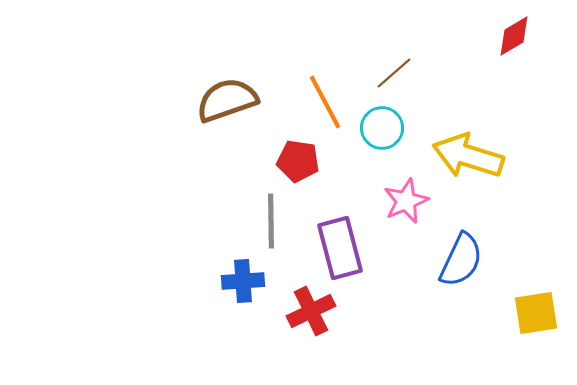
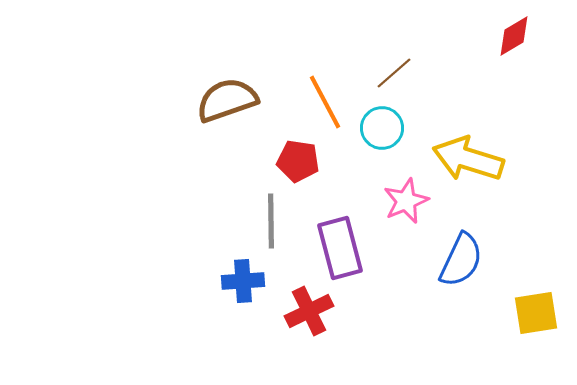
yellow arrow: moved 3 px down
red cross: moved 2 px left
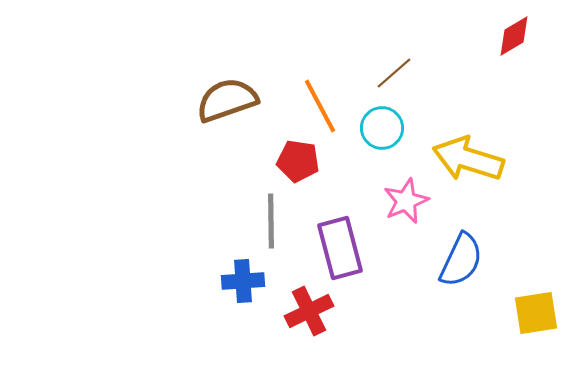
orange line: moved 5 px left, 4 px down
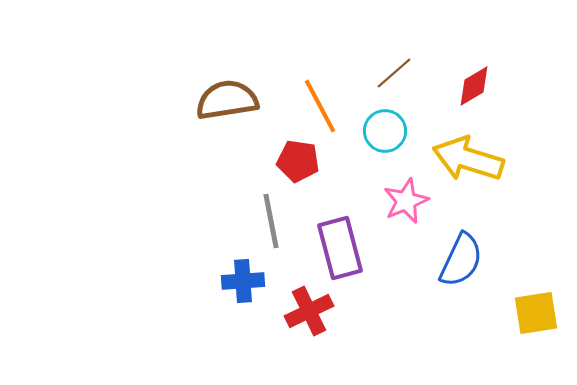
red diamond: moved 40 px left, 50 px down
brown semicircle: rotated 10 degrees clockwise
cyan circle: moved 3 px right, 3 px down
gray line: rotated 10 degrees counterclockwise
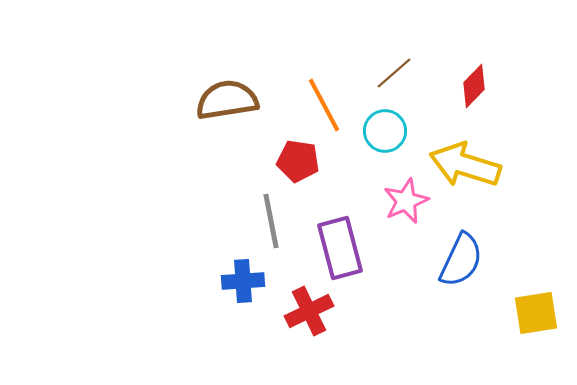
red diamond: rotated 15 degrees counterclockwise
orange line: moved 4 px right, 1 px up
yellow arrow: moved 3 px left, 6 px down
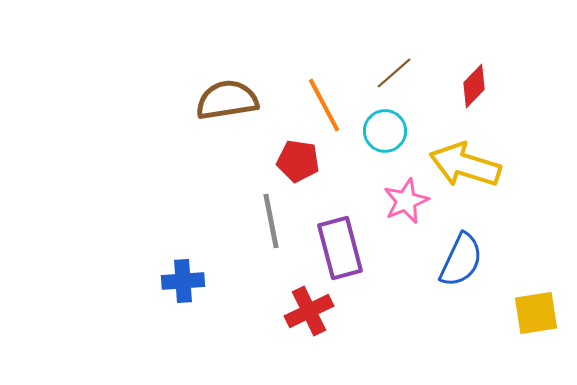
blue cross: moved 60 px left
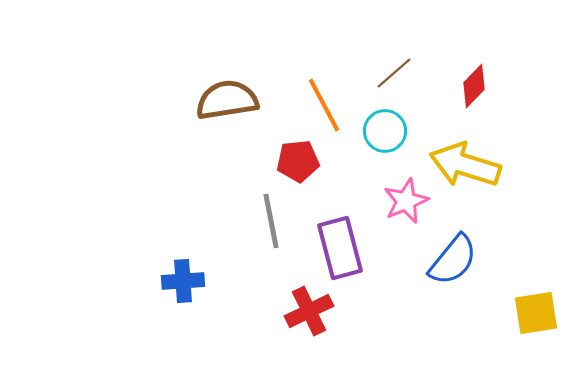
red pentagon: rotated 15 degrees counterclockwise
blue semicircle: moved 8 px left; rotated 14 degrees clockwise
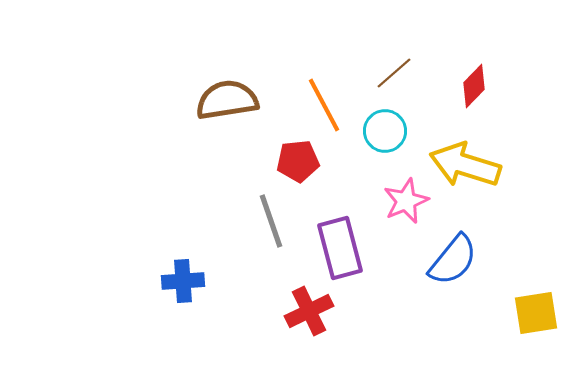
gray line: rotated 8 degrees counterclockwise
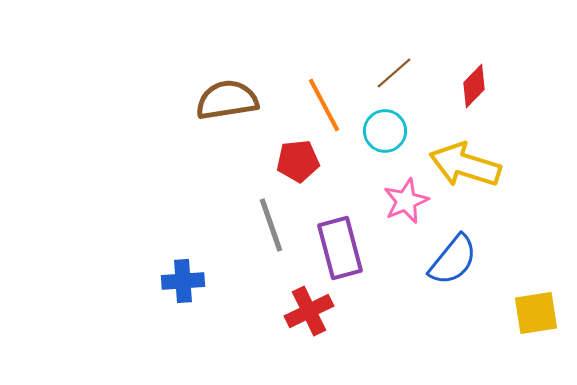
gray line: moved 4 px down
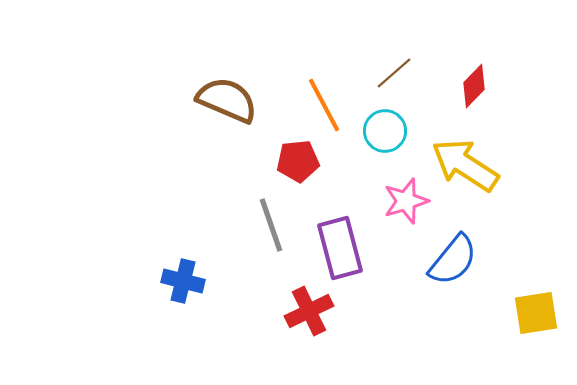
brown semicircle: rotated 32 degrees clockwise
yellow arrow: rotated 16 degrees clockwise
pink star: rotated 6 degrees clockwise
blue cross: rotated 18 degrees clockwise
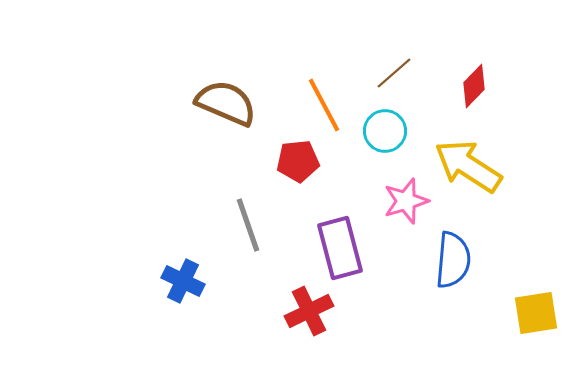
brown semicircle: moved 1 px left, 3 px down
yellow arrow: moved 3 px right, 1 px down
gray line: moved 23 px left
blue semicircle: rotated 34 degrees counterclockwise
blue cross: rotated 12 degrees clockwise
